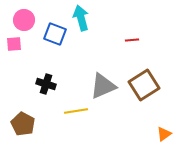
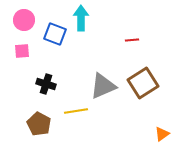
cyan arrow: rotated 15 degrees clockwise
pink square: moved 8 px right, 7 px down
brown square: moved 1 px left, 2 px up
brown pentagon: moved 16 px right
orange triangle: moved 2 px left
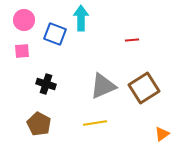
brown square: moved 1 px right, 5 px down
yellow line: moved 19 px right, 12 px down
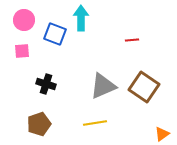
brown square: moved 1 px up; rotated 24 degrees counterclockwise
brown pentagon: rotated 25 degrees clockwise
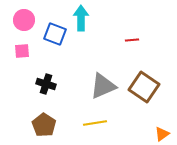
brown pentagon: moved 5 px right, 1 px down; rotated 20 degrees counterclockwise
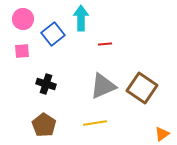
pink circle: moved 1 px left, 1 px up
blue square: moved 2 px left; rotated 30 degrees clockwise
red line: moved 27 px left, 4 px down
brown square: moved 2 px left, 1 px down
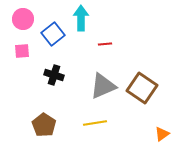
black cross: moved 8 px right, 9 px up
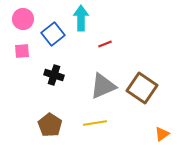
red line: rotated 16 degrees counterclockwise
brown pentagon: moved 6 px right
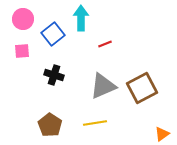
brown square: rotated 28 degrees clockwise
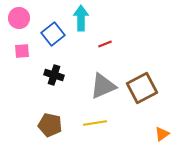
pink circle: moved 4 px left, 1 px up
brown pentagon: rotated 20 degrees counterclockwise
